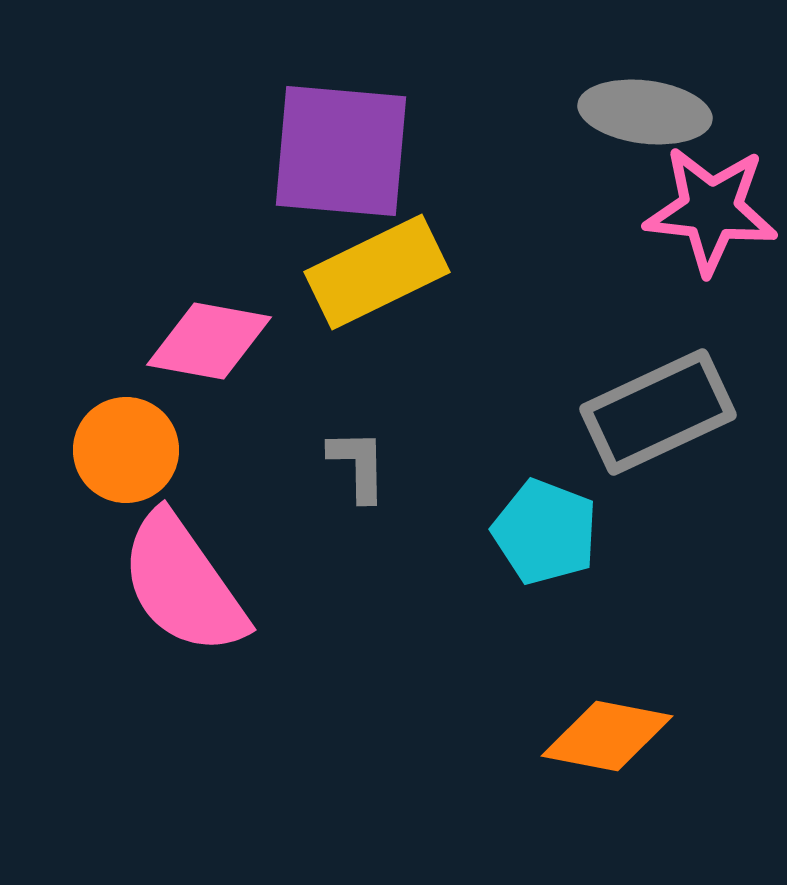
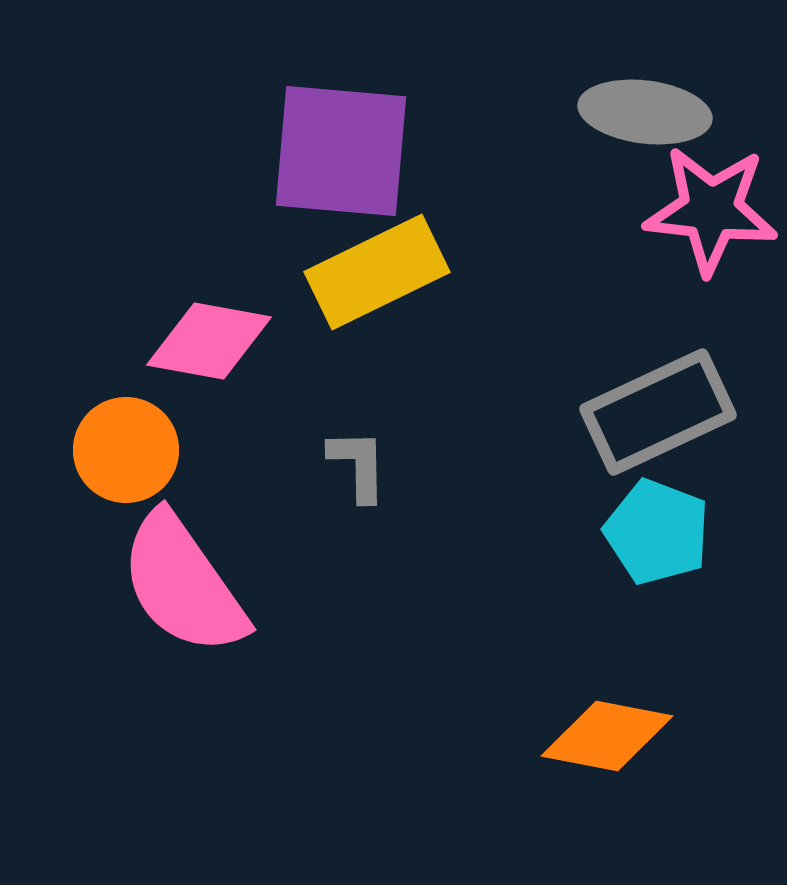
cyan pentagon: moved 112 px right
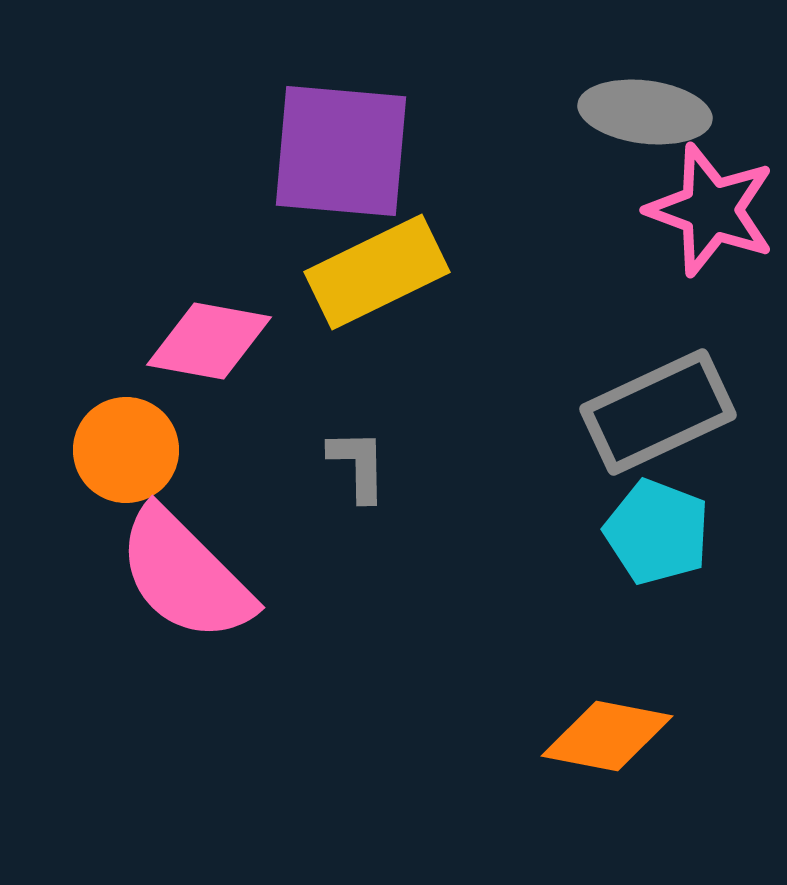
pink star: rotated 14 degrees clockwise
pink semicircle: moved 2 px right, 9 px up; rotated 10 degrees counterclockwise
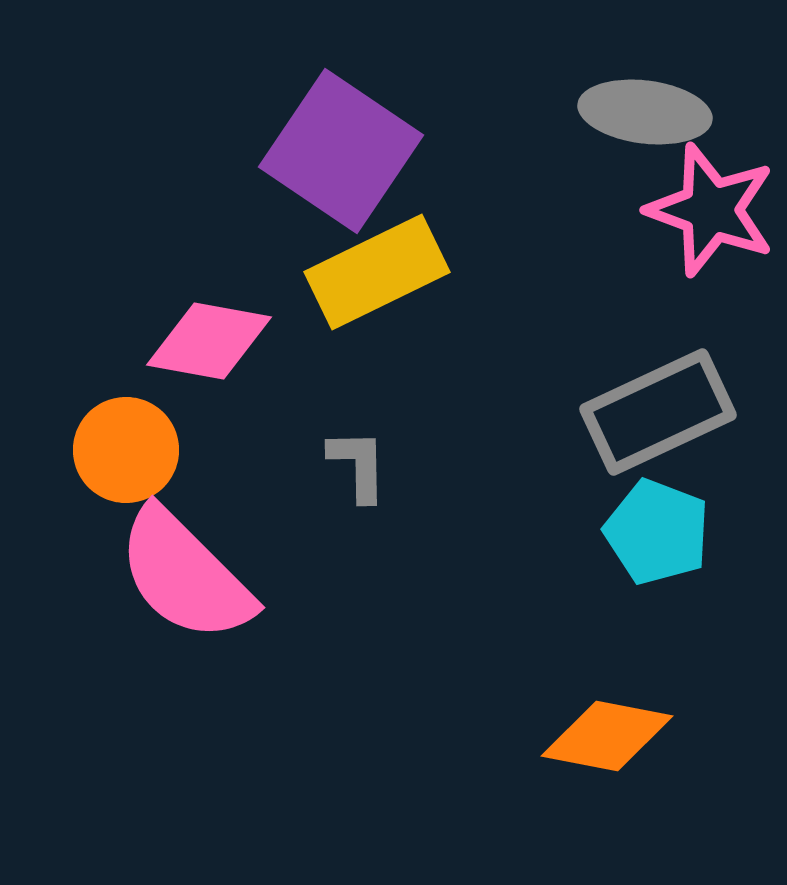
purple square: rotated 29 degrees clockwise
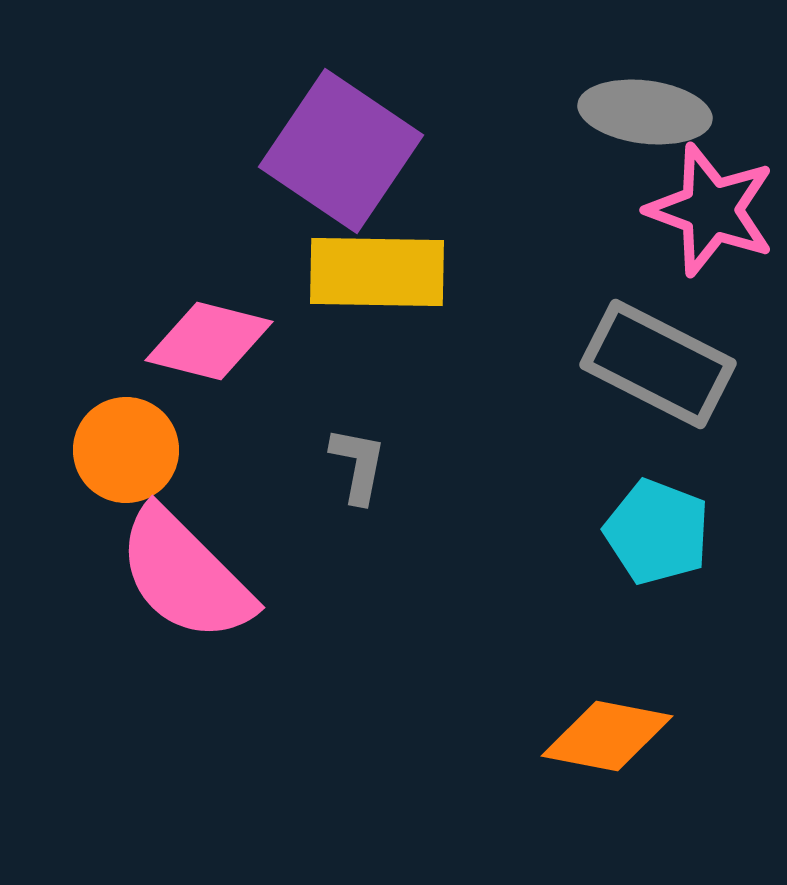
yellow rectangle: rotated 27 degrees clockwise
pink diamond: rotated 4 degrees clockwise
gray rectangle: moved 48 px up; rotated 52 degrees clockwise
gray L-shape: rotated 12 degrees clockwise
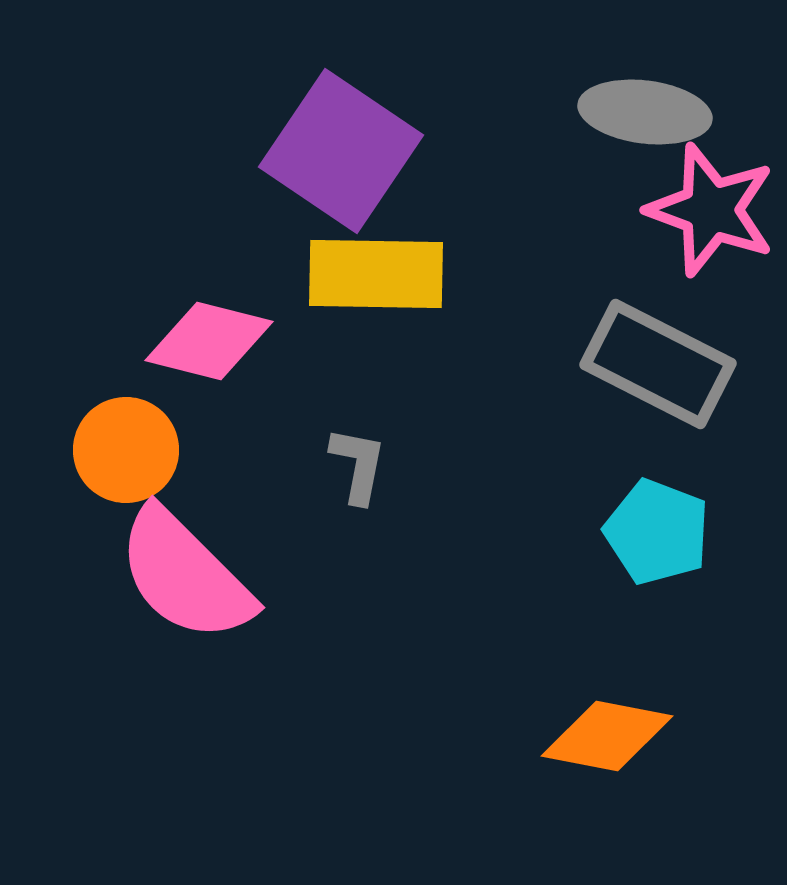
yellow rectangle: moved 1 px left, 2 px down
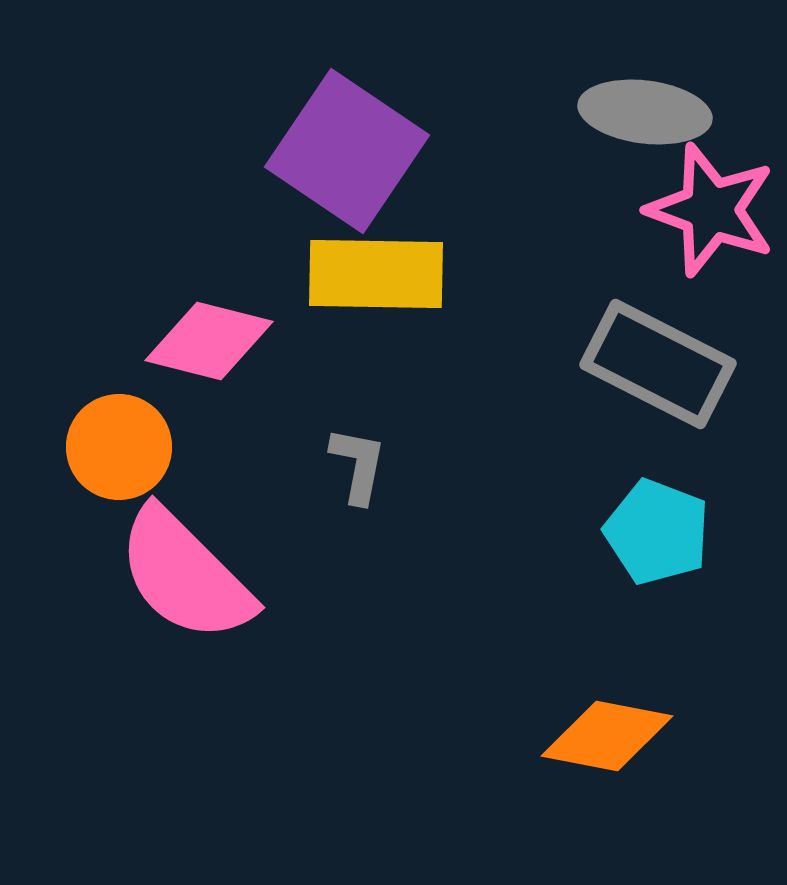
purple square: moved 6 px right
orange circle: moved 7 px left, 3 px up
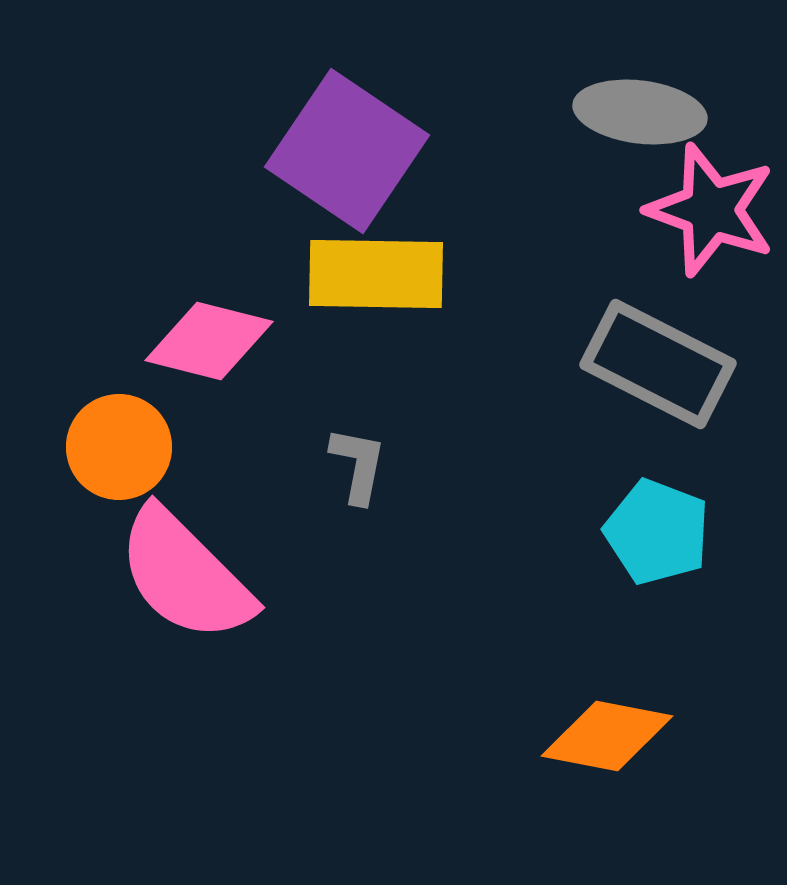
gray ellipse: moved 5 px left
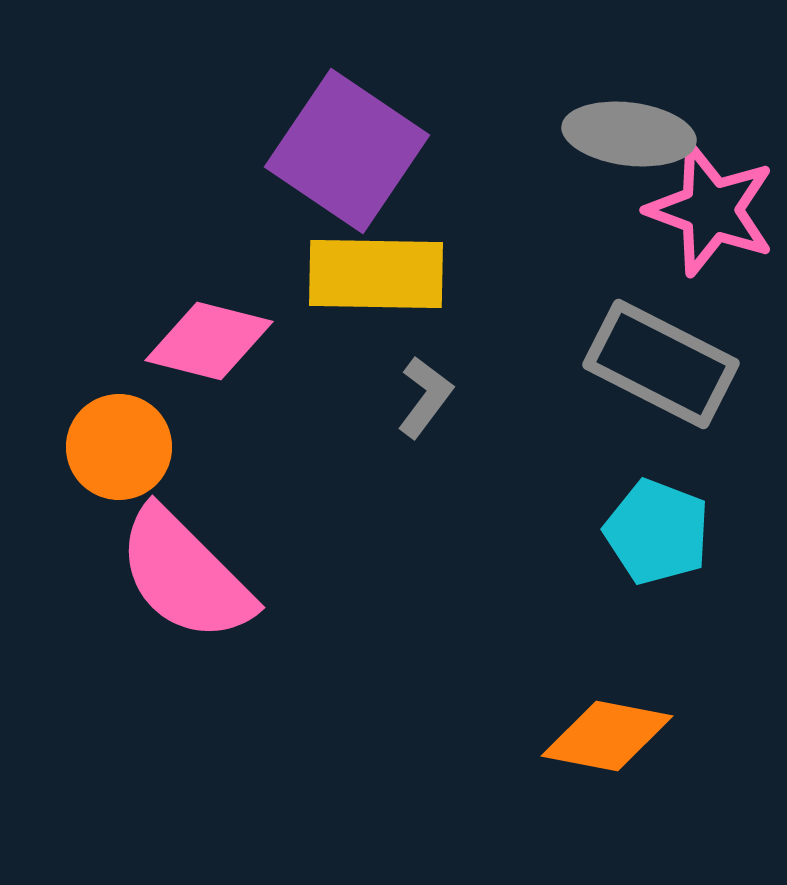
gray ellipse: moved 11 px left, 22 px down
gray rectangle: moved 3 px right
gray L-shape: moved 67 px right, 68 px up; rotated 26 degrees clockwise
